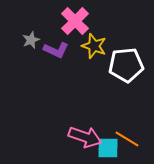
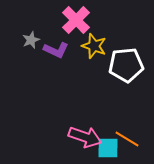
pink cross: moved 1 px right, 1 px up
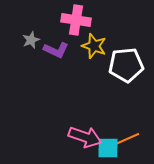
pink cross: rotated 36 degrees counterclockwise
orange line: rotated 55 degrees counterclockwise
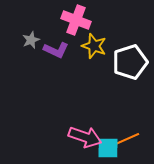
pink cross: rotated 12 degrees clockwise
white pentagon: moved 4 px right, 3 px up; rotated 12 degrees counterclockwise
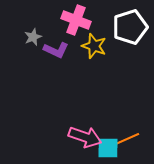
gray star: moved 2 px right, 3 px up
white pentagon: moved 35 px up
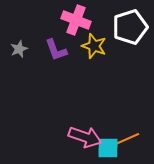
gray star: moved 14 px left, 12 px down
purple L-shape: rotated 45 degrees clockwise
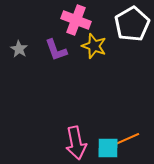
white pentagon: moved 2 px right, 3 px up; rotated 12 degrees counterclockwise
gray star: rotated 18 degrees counterclockwise
pink arrow: moved 9 px left, 6 px down; rotated 60 degrees clockwise
